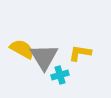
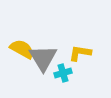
gray triangle: moved 1 px left, 1 px down
cyan cross: moved 3 px right, 2 px up
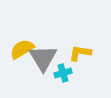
yellow semicircle: rotated 60 degrees counterclockwise
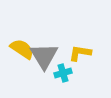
yellow semicircle: rotated 65 degrees clockwise
gray triangle: moved 1 px right, 2 px up
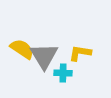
cyan cross: rotated 18 degrees clockwise
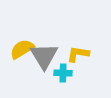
yellow semicircle: rotated 65 degrees counterclockwise
yellow L-shape: moved 2 px left, 1 px down
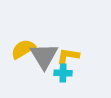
yellow semicircle: moved 1 px right
yellow L-shape: moved 10 px left, 2 px down
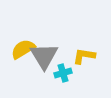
yellow L-shape: moved 16 px right
cyan cross: rotated 18 degrees counterclockwise
